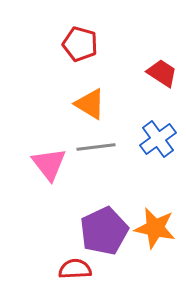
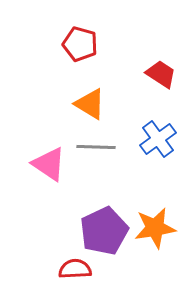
red trapezoid: moved 1 px left, 1 px down
gray line: rotated 9 degrees clockwise
pink triangle: rotated 18 degrees counterclockwise
orange star: rotated 21 degrees counterclockwise
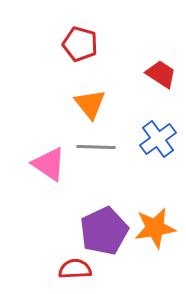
orange triangle: rotated 20 degrees clockwise
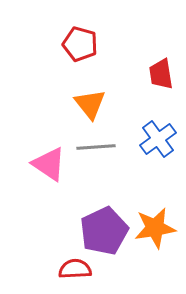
red trapezoid: rotated 132 degrees counterclockwise
gray line: rotated 6 degrees counterclockwise
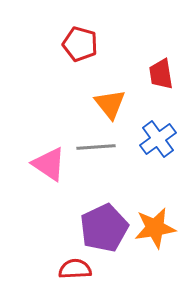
orange triangle: moved 20 px right
purple pentagon: moved 3 px up
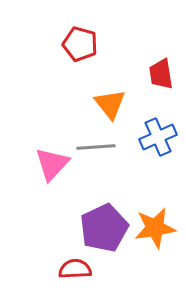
blue cross: moved 2 px up; rotated 12 degrees clockwise
pink triangle: moved 3 px right; rotated 39 degrees clockwise
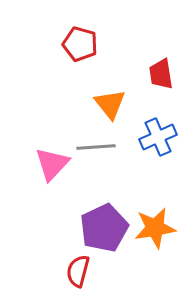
red semicircle: moved 3 px right, 2 px down; rotated 72 degrees counterclockwise
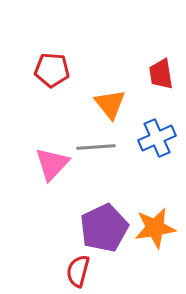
red pentagon: moved 28 px left, 26 px down; rotated 12 degrees counterclockwise
blue cross: moved 1 px left, 1 px down
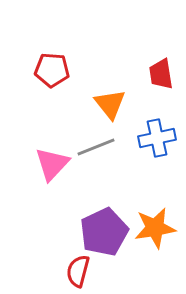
blue cross: rotated 12 degrees clockwise
gray line: rotated 18 degrees counterclockwise
purple pentagon: moved 4 px down
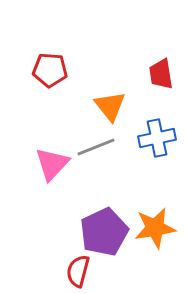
red pentagon: moved 2 px left
orange triangle: moved 2 px down
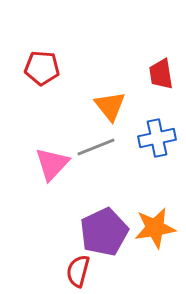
red pentagon: moved 8 px left, 2 px up
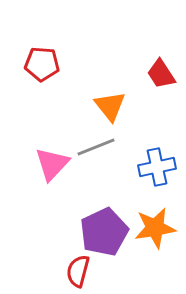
red pentagon: moved 4 px up
red trapezoid: rotated 24 degrees counterclockwise
blue cross: moved 29 px down
